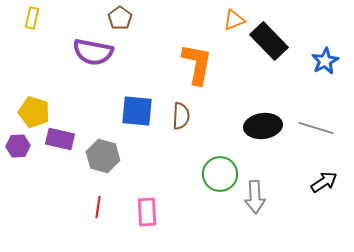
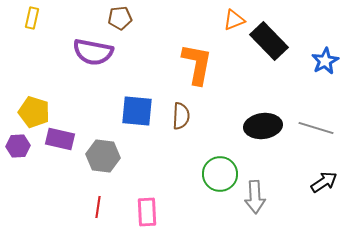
brown pentagon: rotated 30 degrees clockwise
gray hexagon: rotated 8 degrees counterclockwise
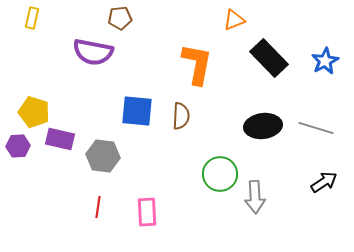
black rectangle: moved 17 px down
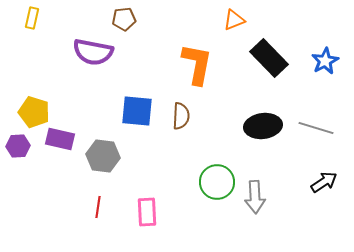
brown pentagon: moved 4 px right, 1 px down
green circle: moved 3 px left, 8 px down
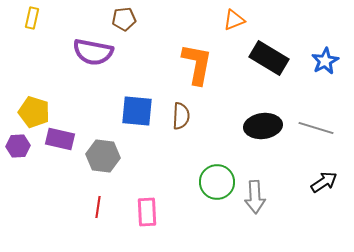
black rectangle: rotated 15 degrees counterclockwise
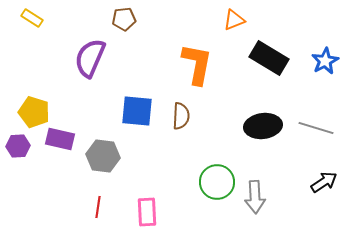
yellow rectangle: rotated 70 degrees counterclockwise
purple semicircle: moved 3 px left, 6 px down; rotated 102 degrees clockwise
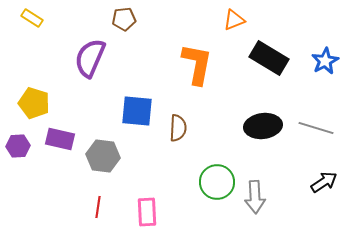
yellow pentagon: moved 9 px up
brown semicircle: moved 3 px left, 12 px down
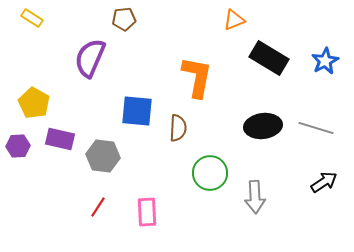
orange L-shape: moved 13 px down
yellow pentagon: rotated 12 degrees clockwise
green circle: moved 7 px left, 9 px up
red line: rotated 25 degrees clockwise
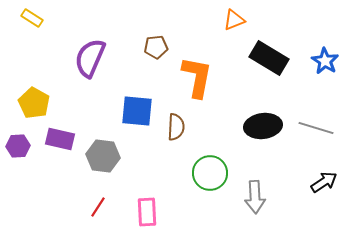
brown pentagon: moved 32 px right, 28 px down
blue star: rotated 12 degrees counterclockwise
brown semicircle: moved 2 px left, 1 px up
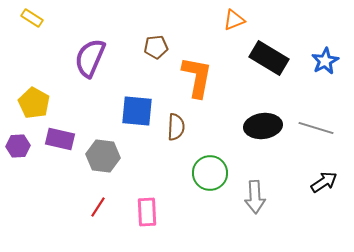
blue star: rotated 12 degrees clockwise
